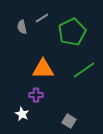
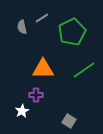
white star: moved 3 px up; rotated 16 degrees clockwise
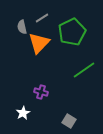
orange triangle: moved 4 px left, 26 px up; rotated 45 degrees counterclockwise
purple cross: moved 5 px right, 3 px up; rotated 16 degrees clockwise
white star: moved 1 px right, 2 px down
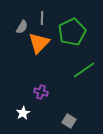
gray line: rotated 56 degrees counterclockwise
gray semicircle: rotated 136 degrees counterclockwise
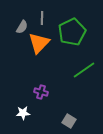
white star: rotated 24 degrees clockwise
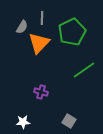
white star: moved 9 px down
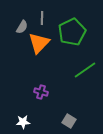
green line: moved 1 px right
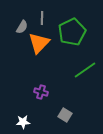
gray square: moved 4 px left, 6 px up
